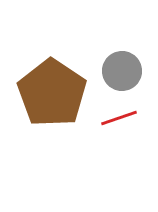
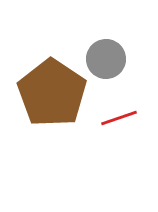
gray circle: moved 16 px left, 12 px up
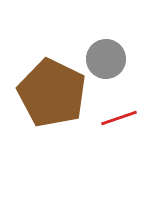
brown pentagon: rotated 8 degrees counterclockwise
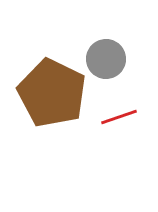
red line: moved 1 px up
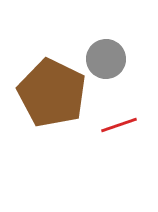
red line: moved 8 px down
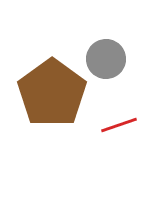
brown pentagon: rotated 10 degrees clockwise
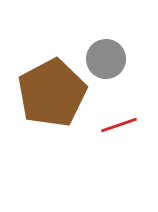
brown pentagon: rotated 8 degrees clockwise
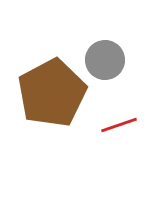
gray circle: moved 1 px left, 1 px down
